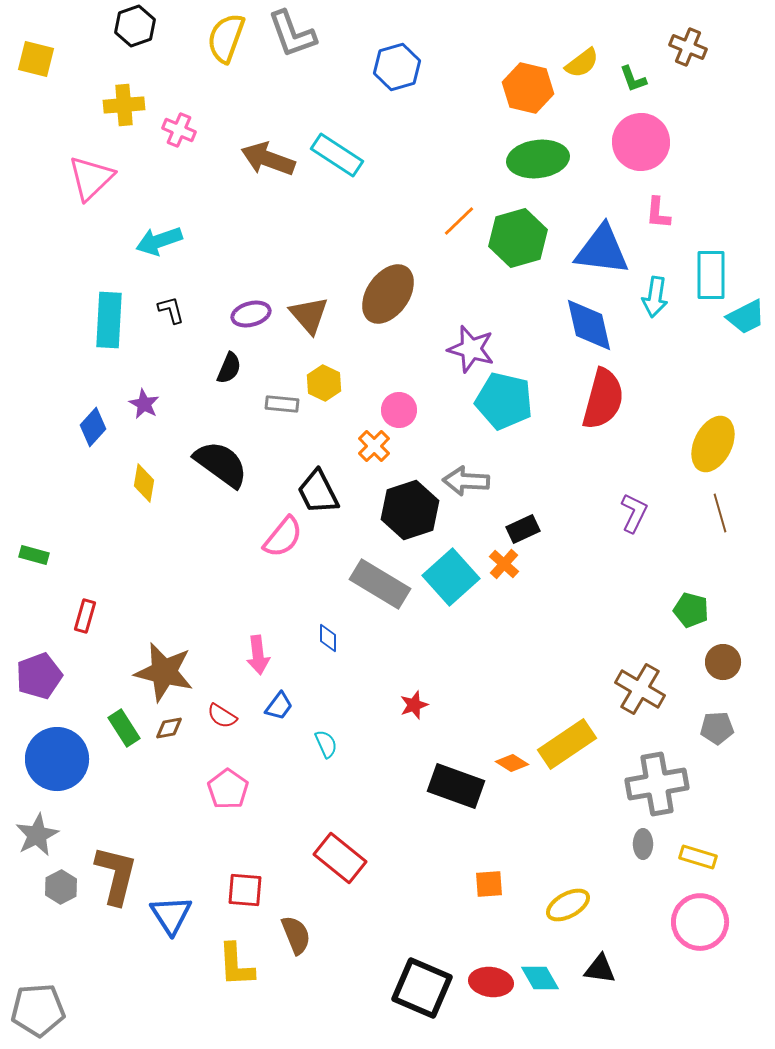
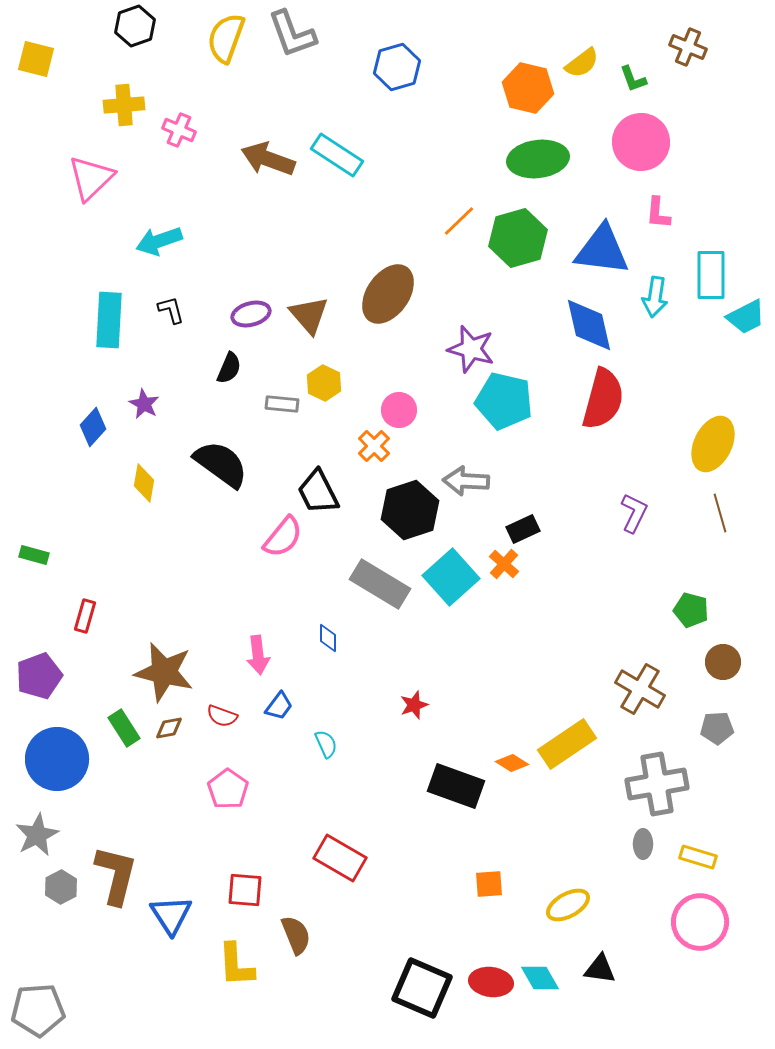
red semicircle at (222, 716): rotated 12 degrees counterclockwise
red rectangle at (340, 858): rotated 9 degrees counterclockwise
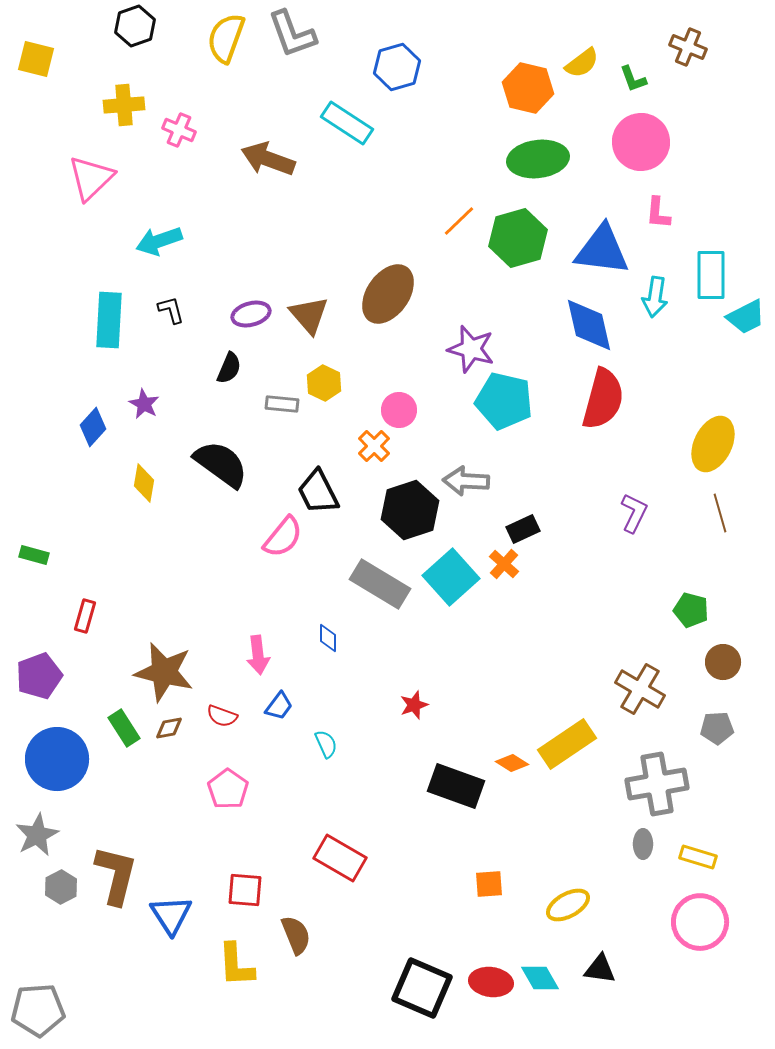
cyan rectangle at (337, 155): moved 10 px right, 32 px up
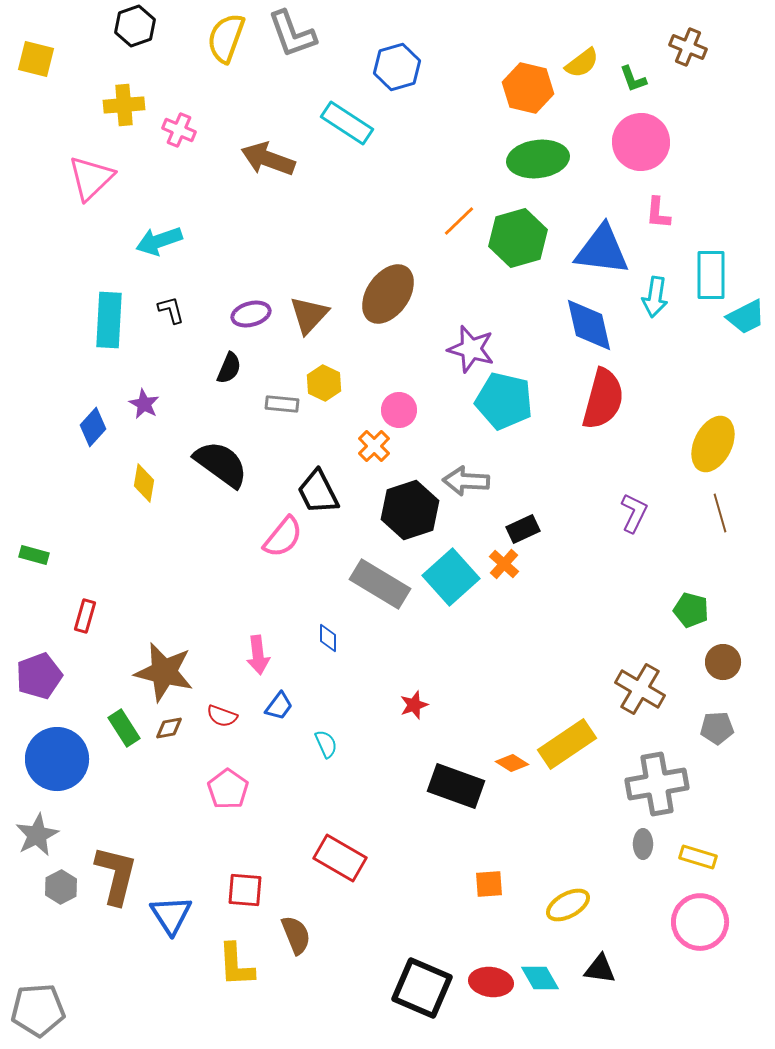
brown triangle at (309, 315): rotated 24 degrees clockwise
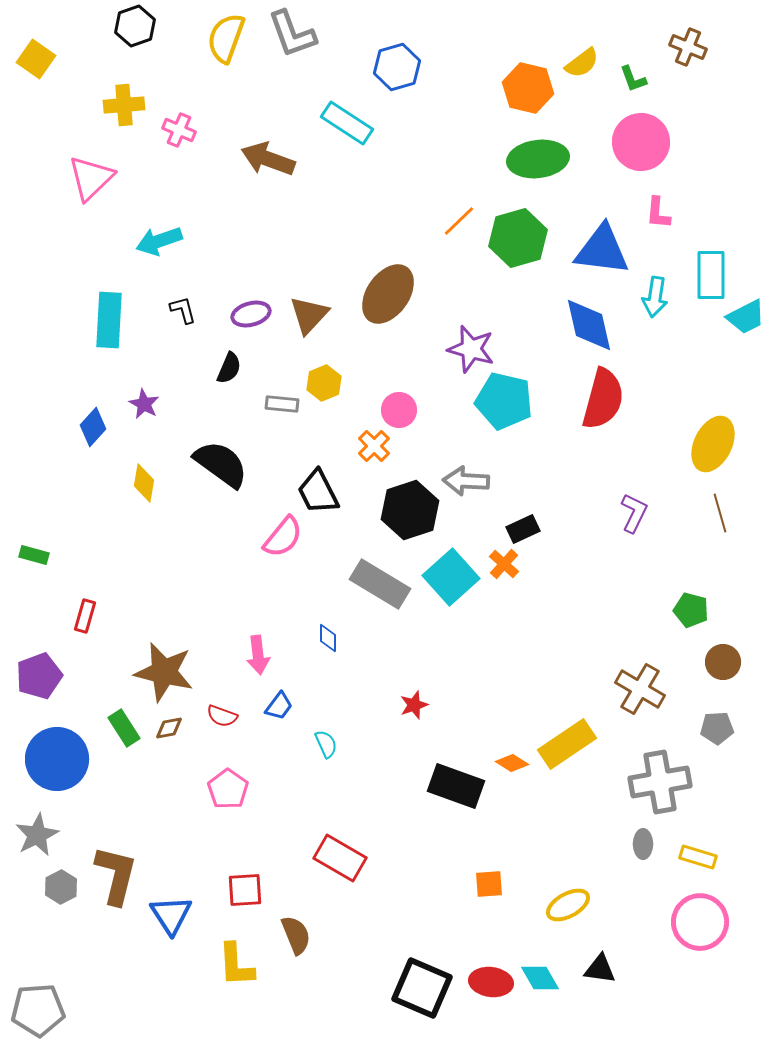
yellow square at (36, 59): rotated 21 degrees clockwise
black L-shape at (171, 310): moved 12 px right
yellow hexagon at (324, 383): rotated 12 degrees clockwise
gray cross at (657, 784): moved 3 px right, 2 px up
red square at (245, 890): rotated 9 degrees counterclockwise
